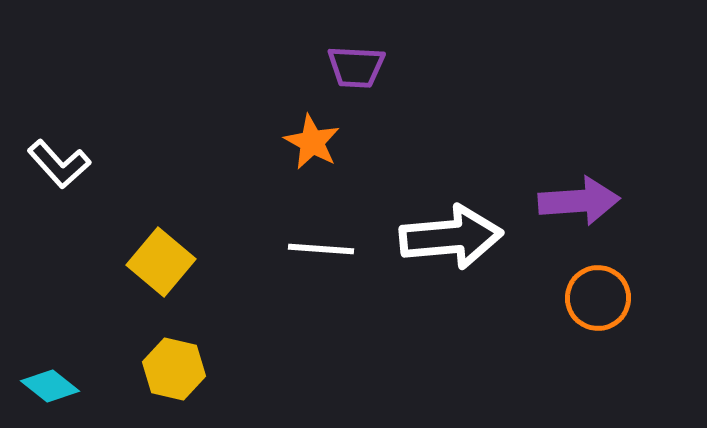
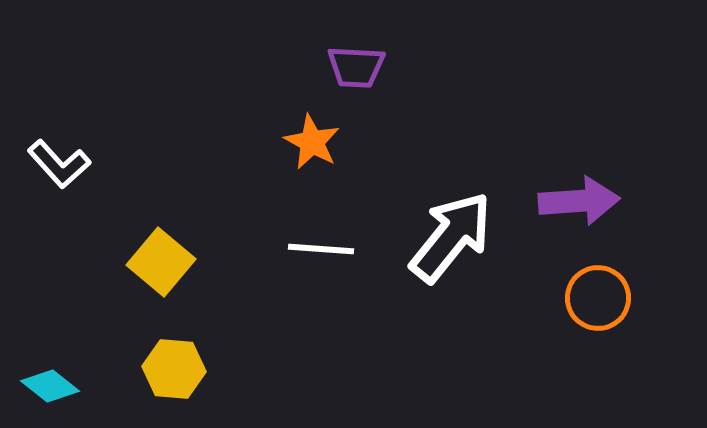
white arrow: rotated 46 degrees counterclockwise
yellow hexagon: rotated 8 degrees counterclockwise
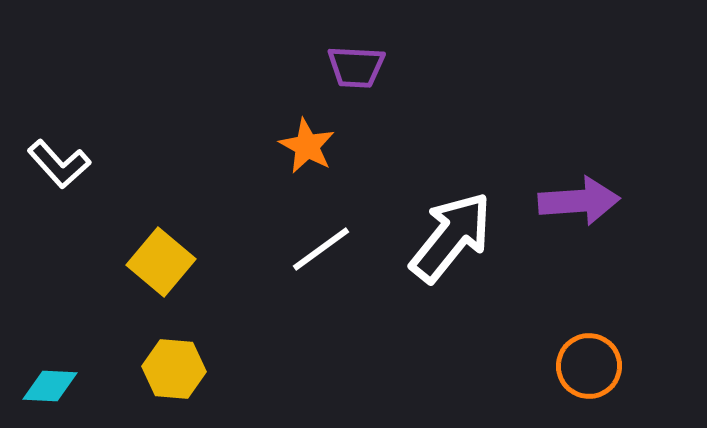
orange star: moved 5 px left, 4 px down
white line: rotated 40 degrees counterclockwise
orange circle: moved 9 px left, 68 px down
cyan diamond: rotated 36 degrees counterclockwise
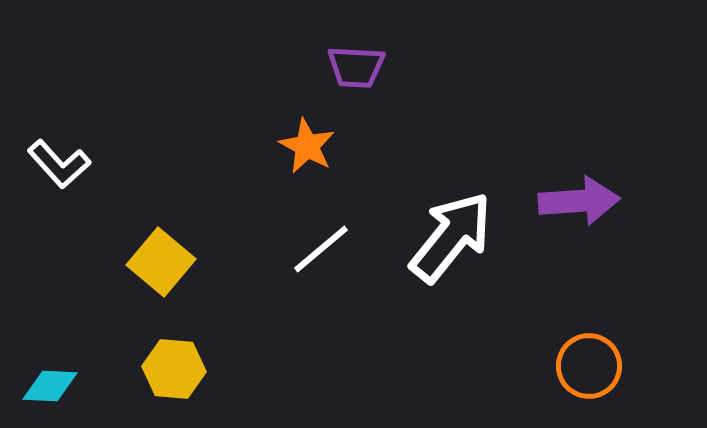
white line: rotated 4 degrees counterclockwise
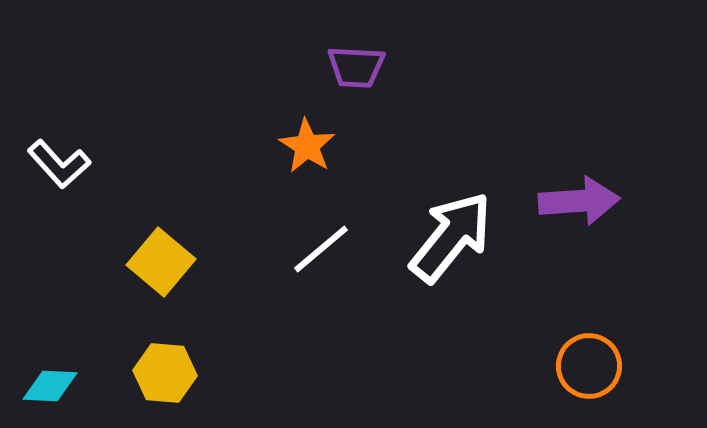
orange star: rotated 4 degrees clockwise
yellow hexagon: moved 9 px left, 4 px down
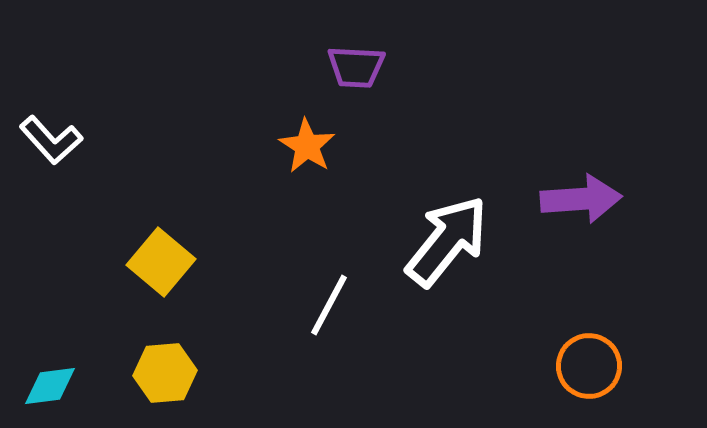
white L-shape: moved 8 px left, 24 px up
purple arrow: moved 2 px right, 2 px up
white arrow: moved 4 px left, 4 px down
white line: moved 8 px right, 56 px down; rotated 22 degrees counterclockwise
yellow hexagon: rotated 10 degrees counterclockwise
cyan diamond: rotated 10 degrees counterclockwise
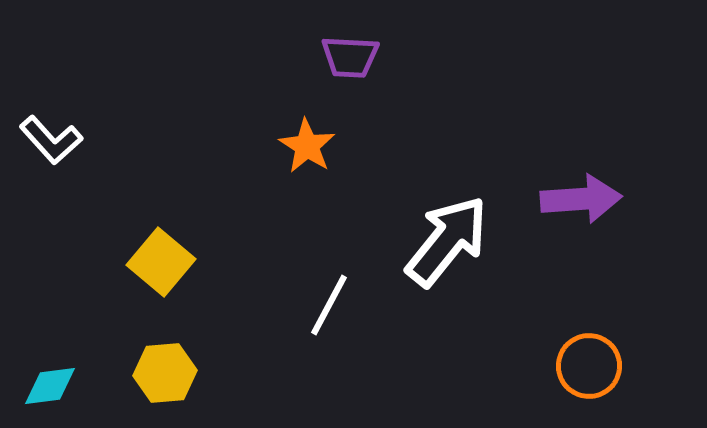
purple trapezoid: moved 6 px left, 10 px up
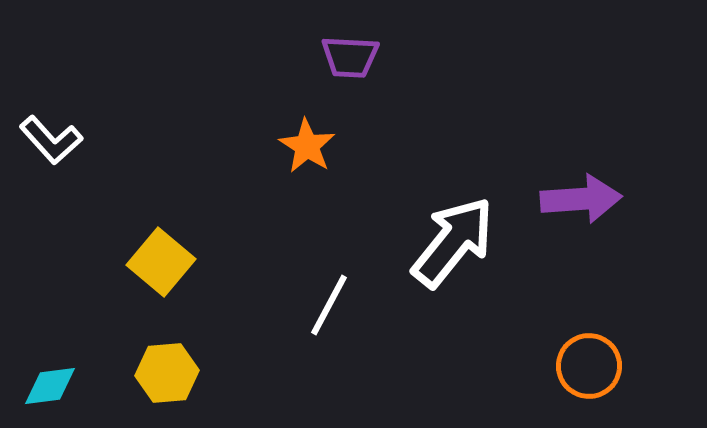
white arrow: moved 6 px right, 1 px down
yellow hexagon: moved 2 px right
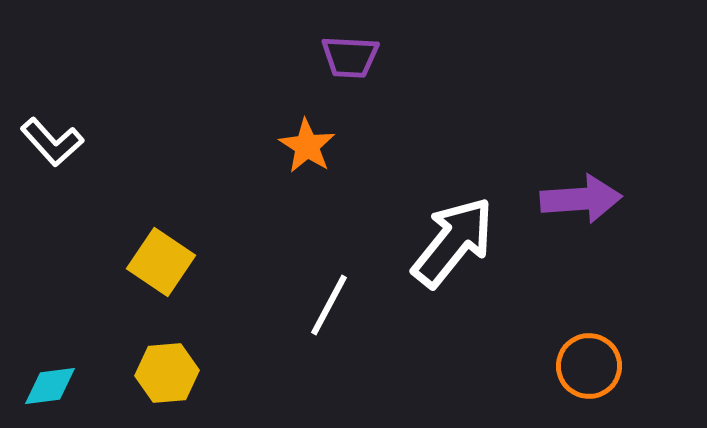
white L-shape: moved 1 px right, 2 px down
yellow square: rotated 6 degrees counterclockwise
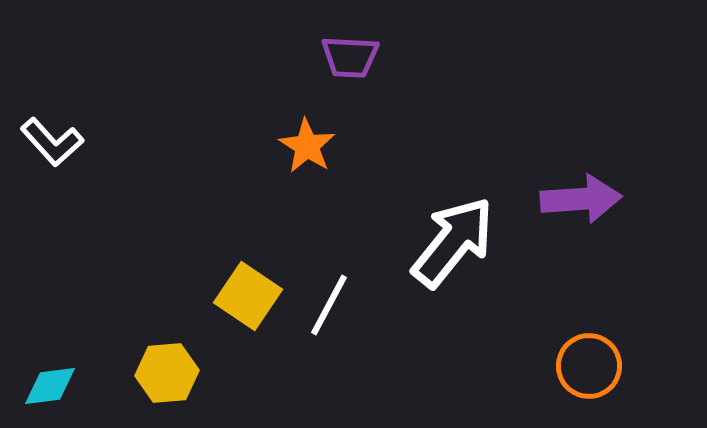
yellow square: moved 87 px right, 34 px down
